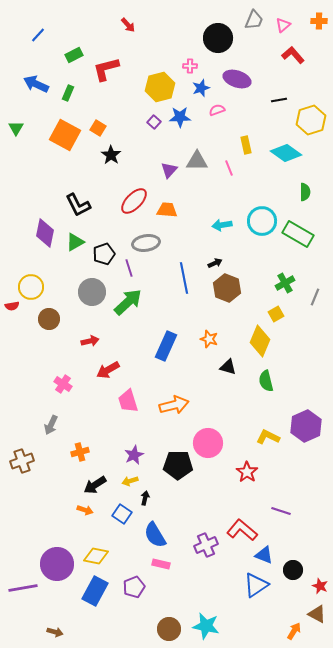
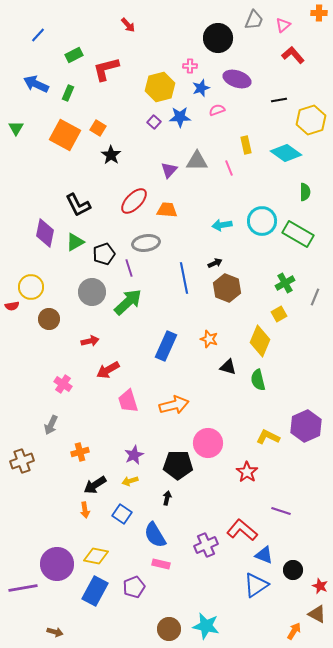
orange cross at (319, 21): moved 8 px up
yellow square at (276, 314): moved 3 px right
green semicircle at (266, 381): moved 8 px left, 1 px up
black arrow at (145, 498): moved 22 px right
orange arrow at (85, 510): rotated 63 degrees clockwise
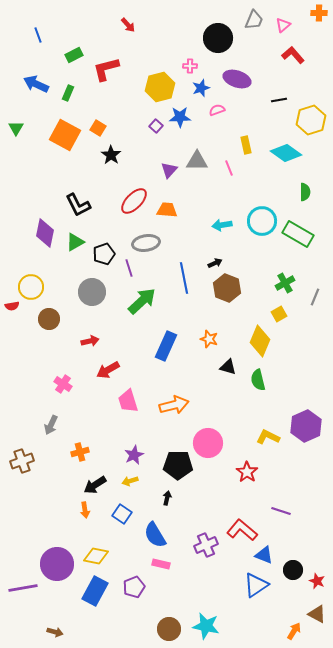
blue line at (38, 35): rotated 63 degrees counterclockwise
purple square at (154, 122): moved 2 px right, 4 px down
green arrow at (128, 302): moved 14 px right, 1 px up
red star at (320, 586): moved 3 px left, 5 px up
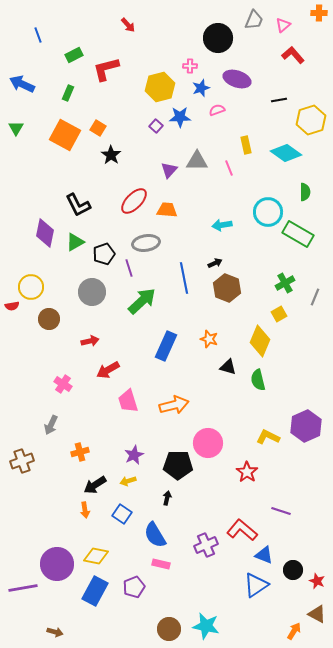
blue arrow at (36, 84): moved 14 px left
cyan circle at (262, 221): moved 6 px right, 9 px up
yellow arrow at (130, 481): moved 2 px left
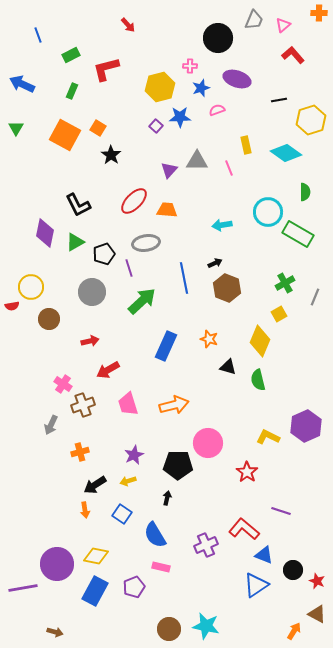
green rectangle at (74, 55): moved 3 px left
green rectangle at (68, 93): moved 4 px right, 2 px up
pink trapezoid at (128, 401): moved 3 px down
brown cross at (22, 461): moved 61 px right, 56 px up
red L-shape at (242, 530): moved 2 px right, 1 px up
pink rectangle at (161, 564): moved 3 px down
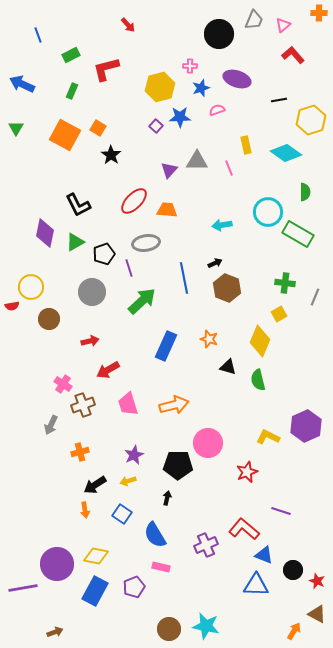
black circle at (218, 38): moved 1 px right, 4 px up
green cross at (285, 283): rotated 36 degrees clockwise
red star at (247, 472): rotated 15 degrees clockwise
blue triangle at (256, 585): rotated 36 degrees clockwise
brown arrow at (55, 632): rotated 35 degrees counterclockwise
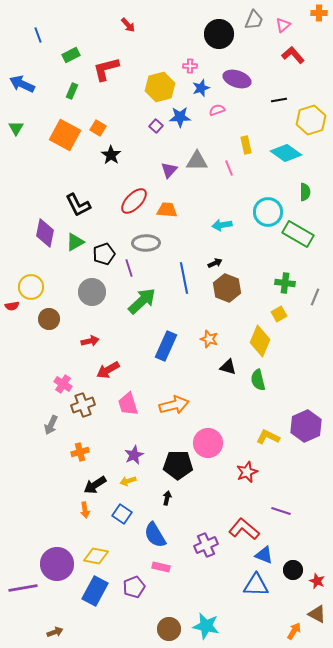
gray ellipse at (146, 243): rotated 8 degrees clockwise
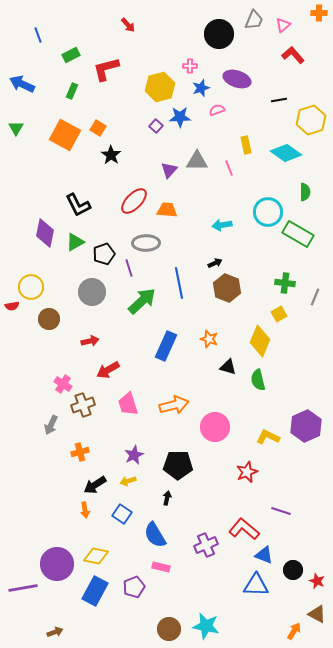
blue line at (184, 278): moved 5 px left, 5 px down
pink circle at (208, 443): moved 7 px right, 16 px up
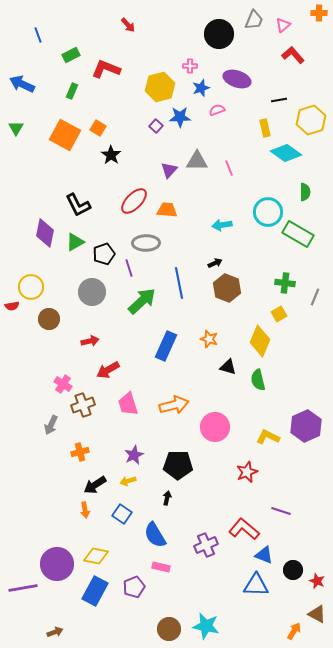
red L-shape at (106, 69): rotated 36 degrees clockwise
yellow rectangle at (246, 145): moved 19 px right, 17 px up
